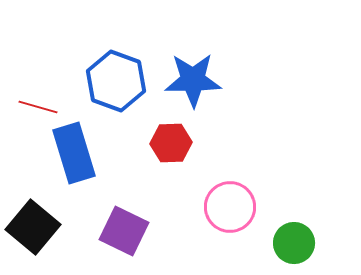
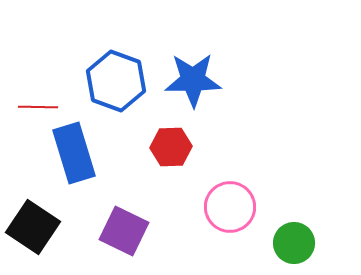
red line: rotated 15 degrees counterclockwise
red hexagon: moved 4 px down
black square: rotated 6 degrees counterclockwise
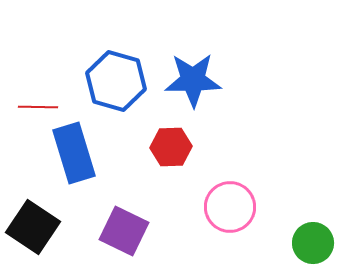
blue hexagon: rotated 4 degrees counterclockwise
green circle: moved 19 px right
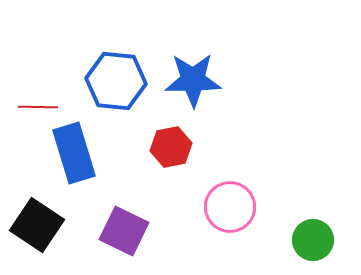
blue hexagon: rotated 10 degrees counterclockwise
red hexagon: rotated 9 degrees counterclockwise
black square: moved 4 px right, 2 px up
green circle: moved 3 px up
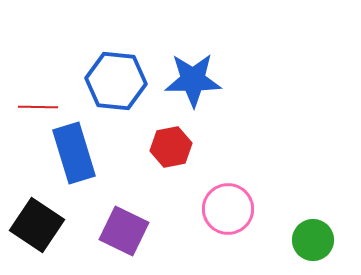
pink circle: moved 2 px left, 2 px down
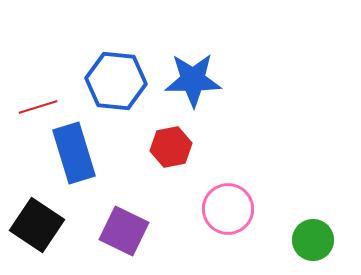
red line: rotated 18 degrees counterclockwise
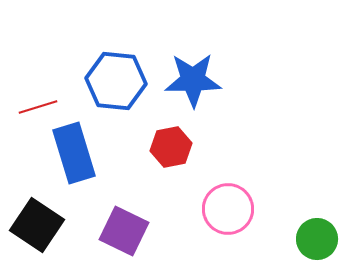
green circle: moved 4 px right, 1 px up
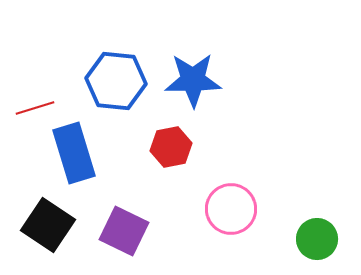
red line: moved 3 px left, 1 px down
pink circle: moved 3 px right
black square: moved 11 px right
